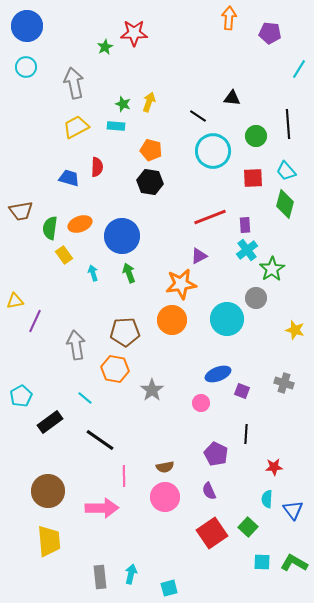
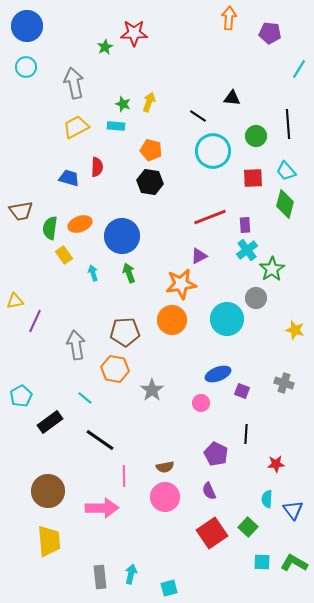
red star at (274, 467): moved 2 px right, 3 px up
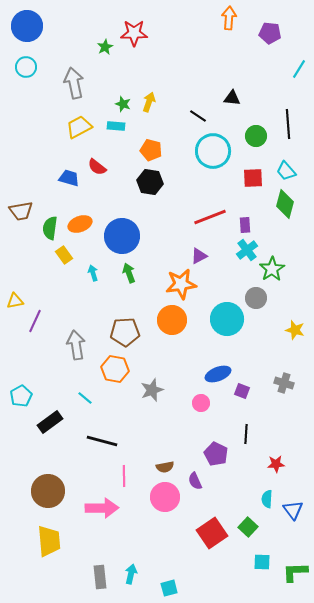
yellow trapezoid at (76, 127): moved 3 px right
red semicircle at (97, 167): rotated 126 degrees clockwise
gray star at (152, 390): rotated 15 degrees clockwise
black line at (100, 440): moved 2 px right, 1 px down; rotated 20 degrees counterclockwise
purple semicircle at (209, 491): moved 14 px left, 10 px up
green L-shape at (294, 563): moved 1 px right, 9 px down; rotated 32 degrees counterclockwise
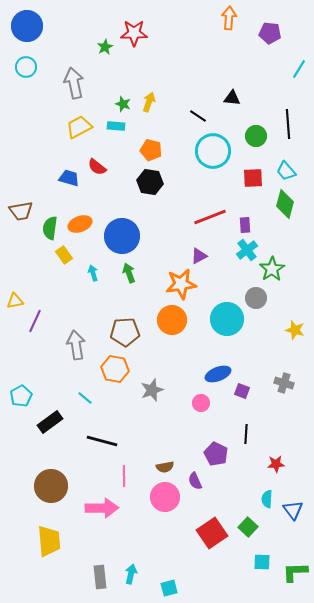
brown circle at (48, 491): moved 3 px right, 5 px up
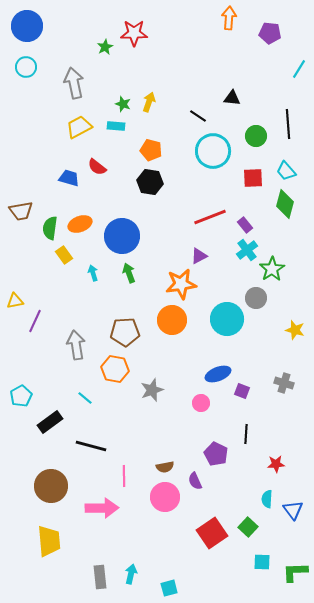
purple rectangle at (245, 225): rotated 35 degrees counterclockwise
black line at (102, 441): moved 11 px left, 5 px down
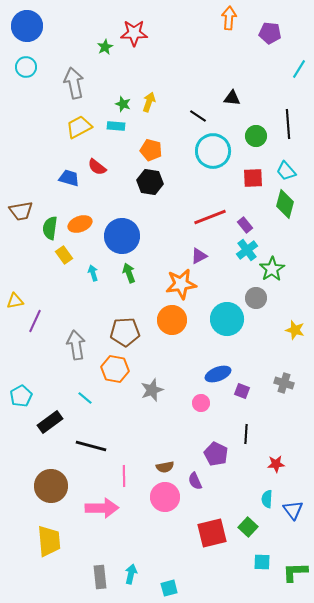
red square at (212, 533): rotated 20 degrees clockwise
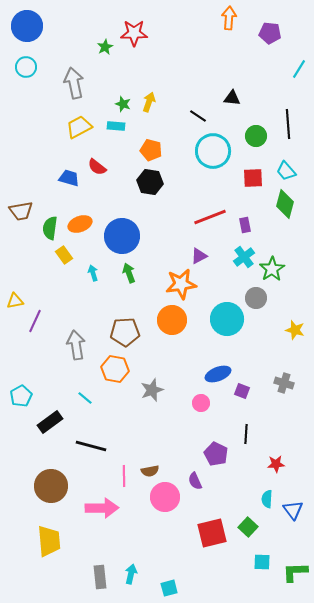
purple rectangle at (245, 225): rotated 28 degrees clockwise
cyan cross at (247, 250): moved 3 px left, 7 px down
brown semicircle at (165, 467): moved 15 px left, 4 px down
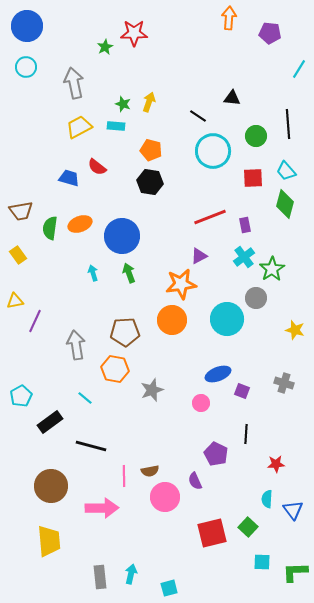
yellow rectangle at (64, 255): moved 46 px left
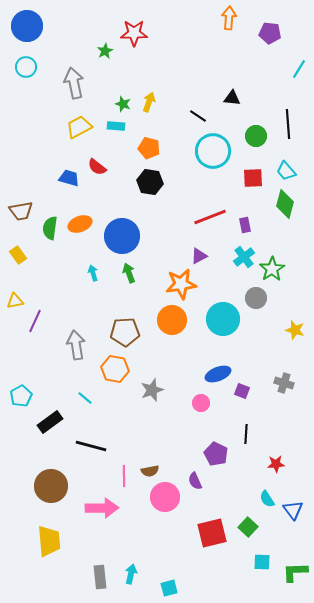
green star at (105, 47): moved 4 px down
orange pentagon at (151, 150): moved 2 px left, 2 px up
cyan circle at (227, 319): moved 4 px left
cyan semicircle at (267, 499): rotated 36 degrees counterclockwise
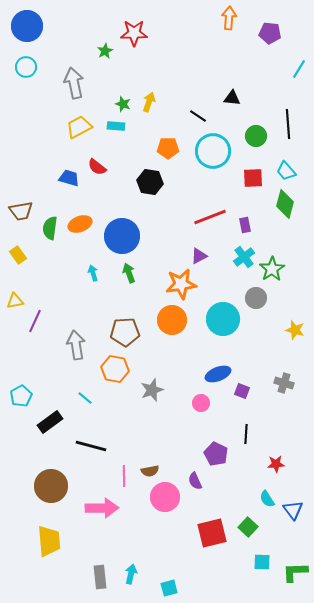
orange pentagon at (149, 148): moved 19 px right; rotated 15 degrees counterclockwise
